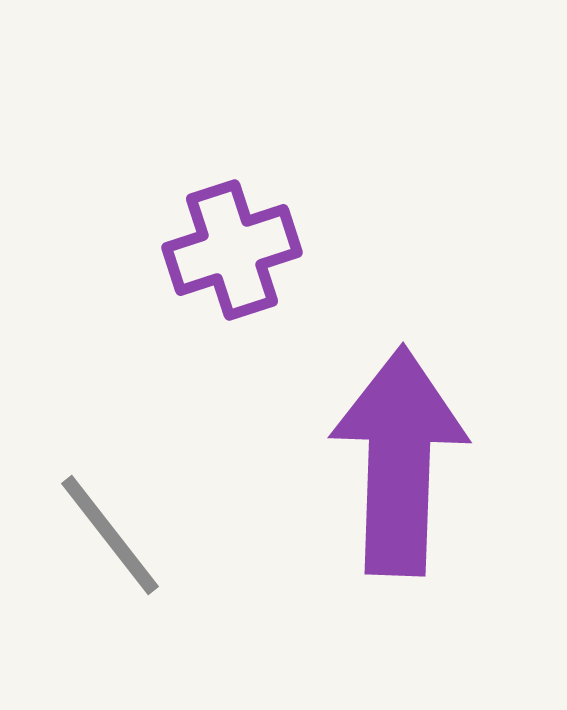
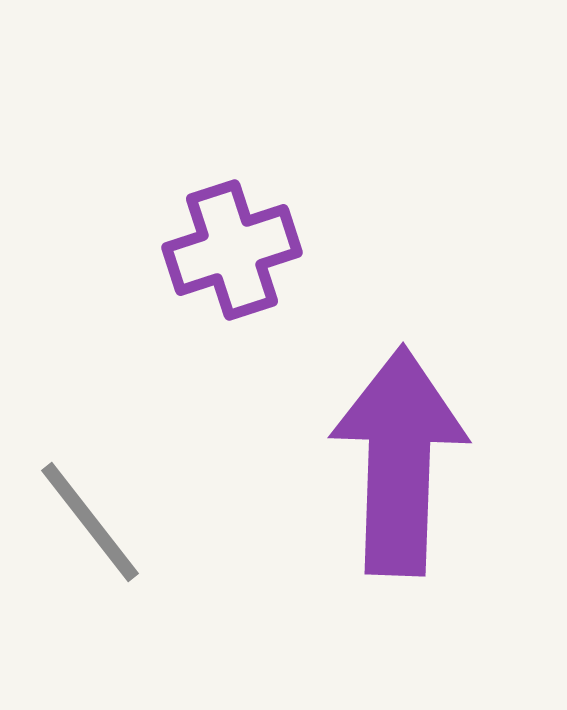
gray line: moved 20 px left, 13 px up
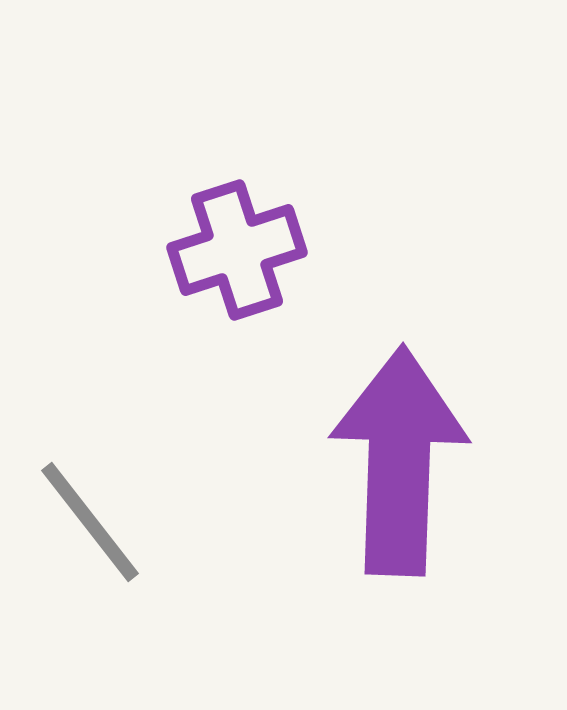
purple cross: moved 5 px right
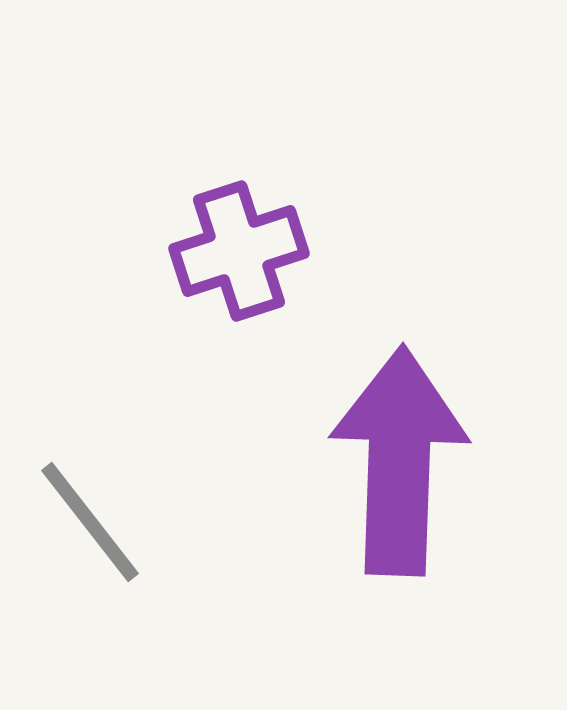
purple cross: moved 2 px right, 1 px down
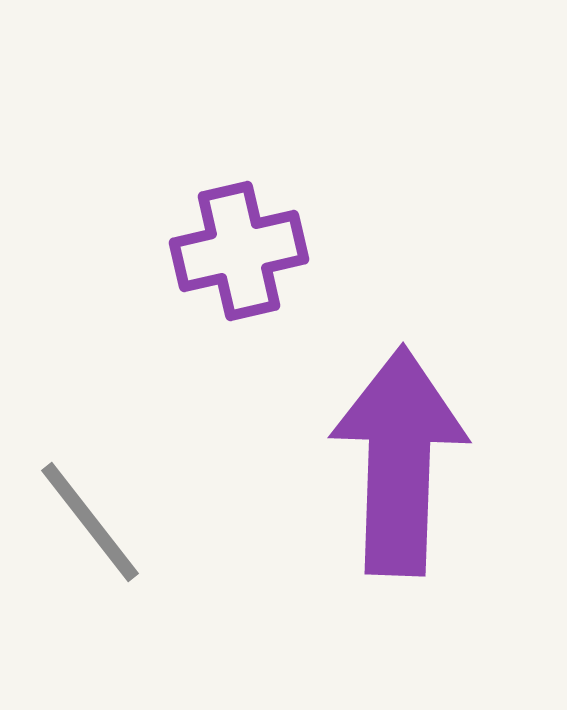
purple cross: rotated 5 degrees clockwise
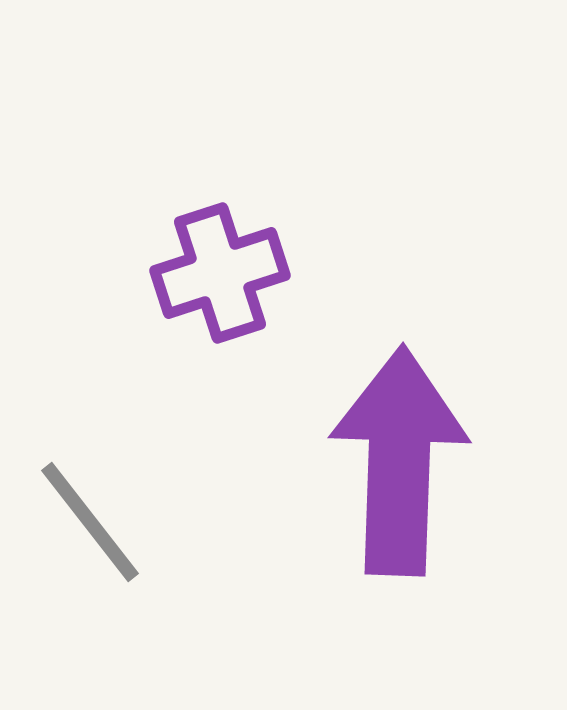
purple cross: moved 19 px left, 22 px down; rotated 5 degrees counterclockwise
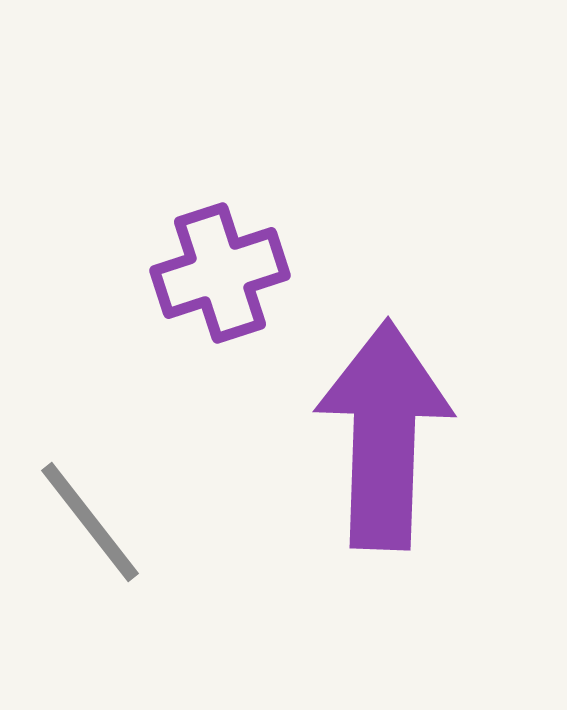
purple arrow: moved 15 px left, 26 px up
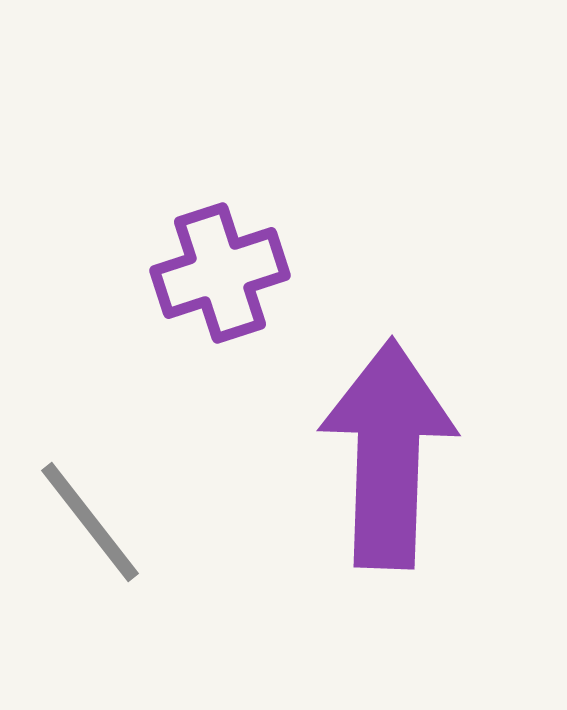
purple arrow: moved 4 px right, 19 px down
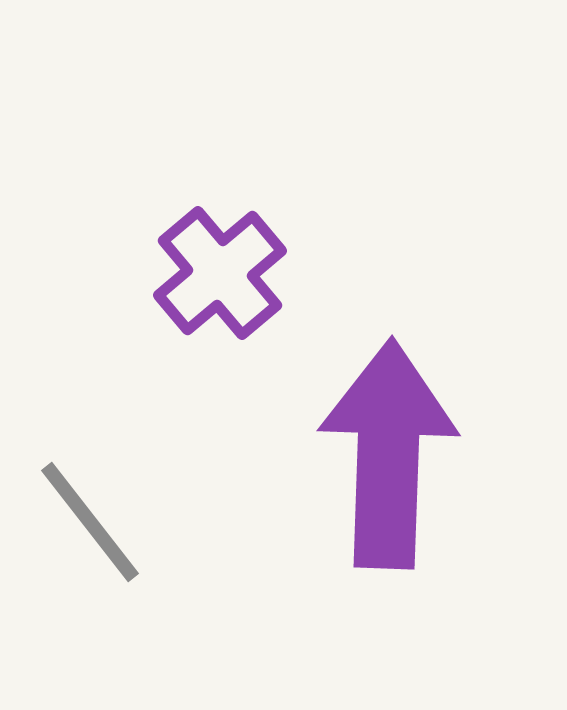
purple cross: rotated 22 degrees counterclockwise
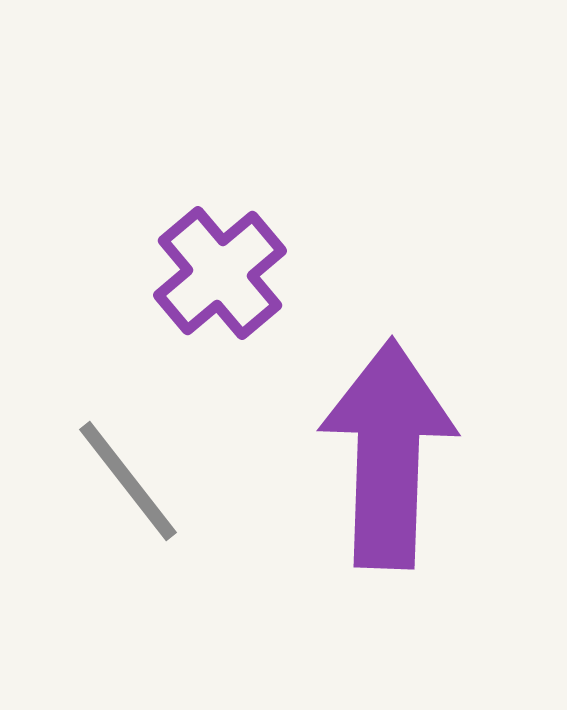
gray line: moved 38 px right, 41 px up
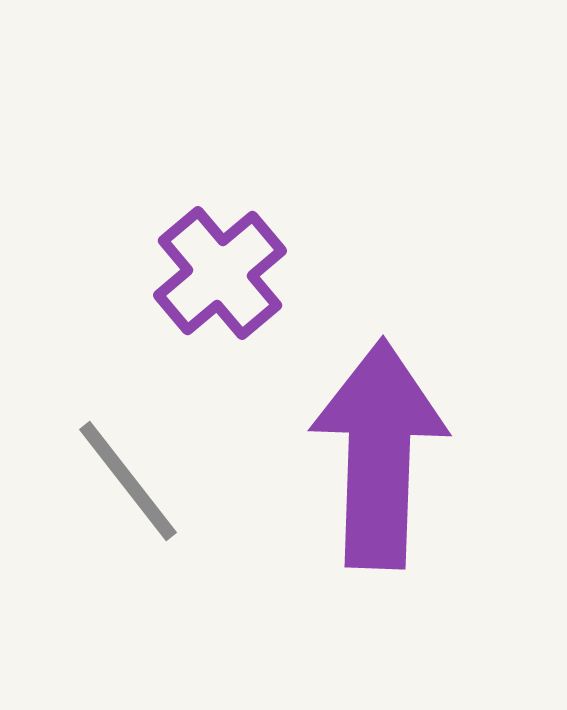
purple arrow: moved 9 px left
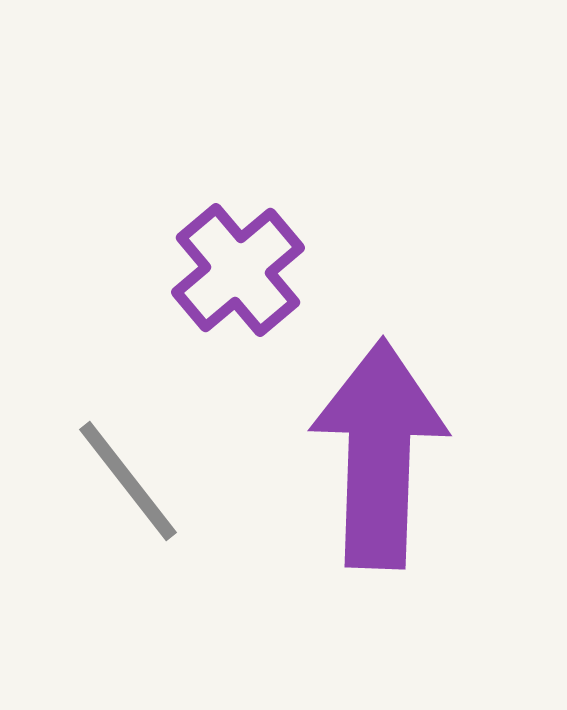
purple cross: moved 18 px right, 3 px up
